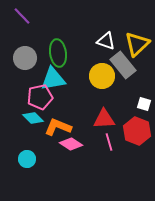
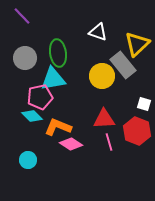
white triangle: moved 8 px left, 9 px up
cyan diamond: moved 1 px left, 2 px up
cyan circle: moved 1 px right, 1 px down
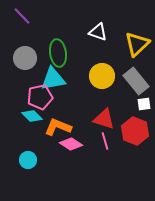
gray rectangle: moved 13 px right, 16 px down
white square: rotated 24 degrees counterclockwise
red triangle: rotated 20 degrees clockwise
red hexagon: moved 2 px left
pink line: moved 4 px left, 1 px up
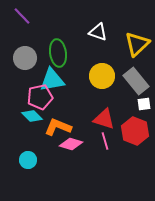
cyan triangle: moved 1 px left, 1 px down
pink diamond: rotated 15 degrees counterclockwise
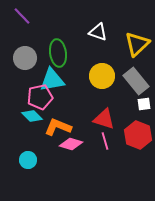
red hexagon: moved 3 px right, 4 px down
